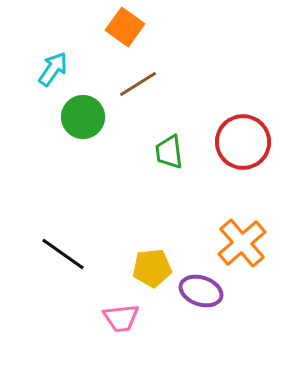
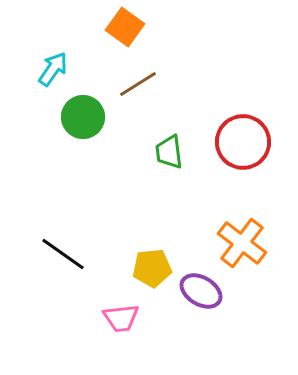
orange cross: rotated 12 degrees counterclockwise
purple ellipse: rotated 12 degrees clockwise
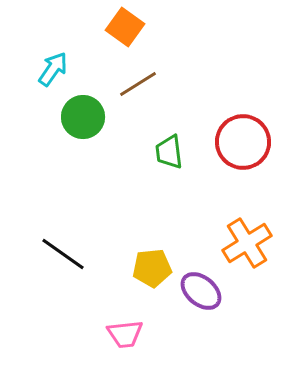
orange cross: moved 5 px right; rotated 21 degrees clockwise
purple ellipse: rotated 9 degrees clockwise
pink trapezoid: moved 4 px right, 16 px down
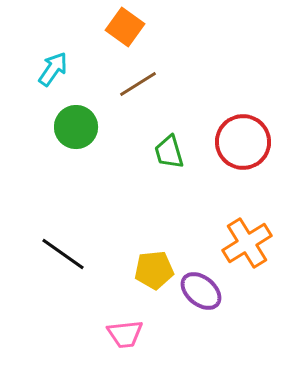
green circle: moved 7 px left, 10 px down
green trapezoid: rotated 9 degrees counterclockwise
yellow pentagon: moved 2 px right, 2 px down
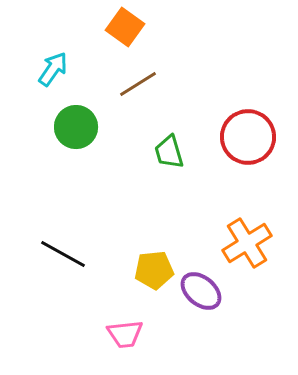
red circle: moved 5 px right, 5 px up
black line: rotated 6 degrees counterclockwise
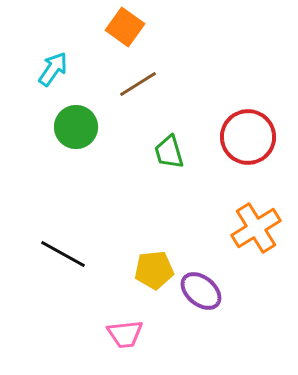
orange cross: moved 9 px right, 15 px up
